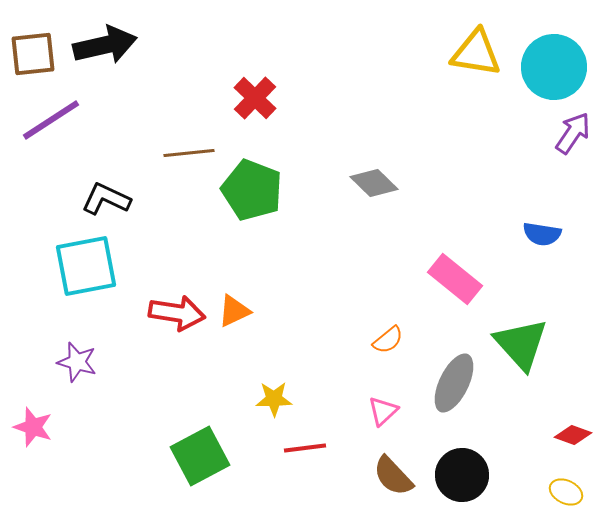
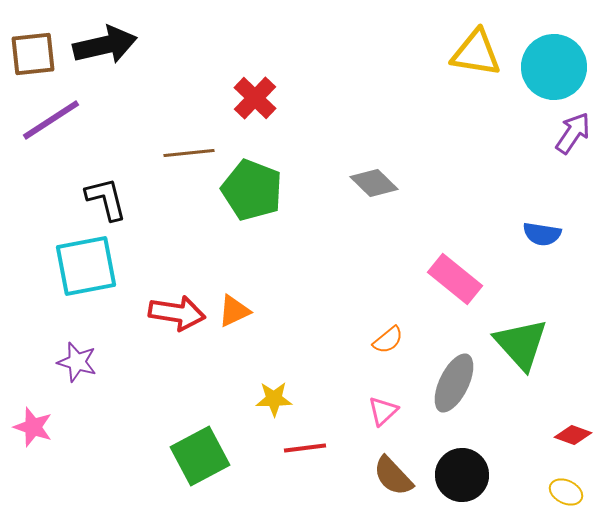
black L-shape: rotated 51 degrees clockwise
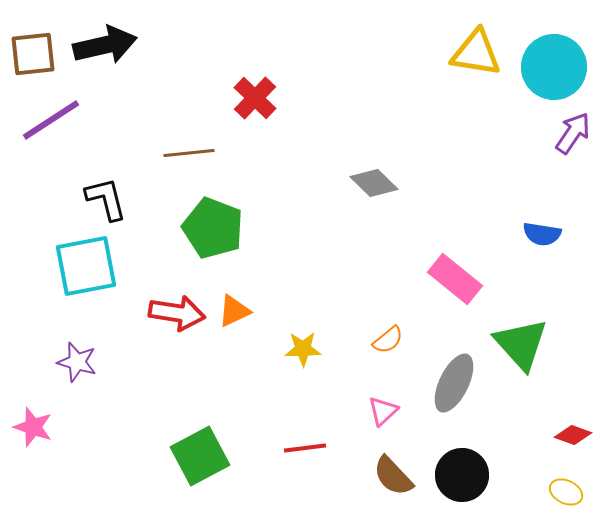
green pentagon: moved 39 px left, 38 px down
yellow star: moved 29 px right, 50 px up
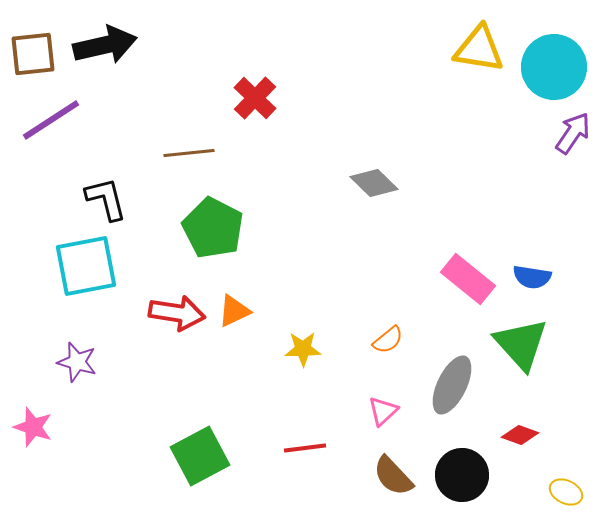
yellow triangle: moved 3 px right, 4 px up
green pentagon: rotated 6 degrees clockwise
blue semicircle: moved 10 px left, 43 px down
pink rectangle: moved 13 px right
gray ellipse: moved 2 px left, 2 px down
red diamond: moved 53 px left
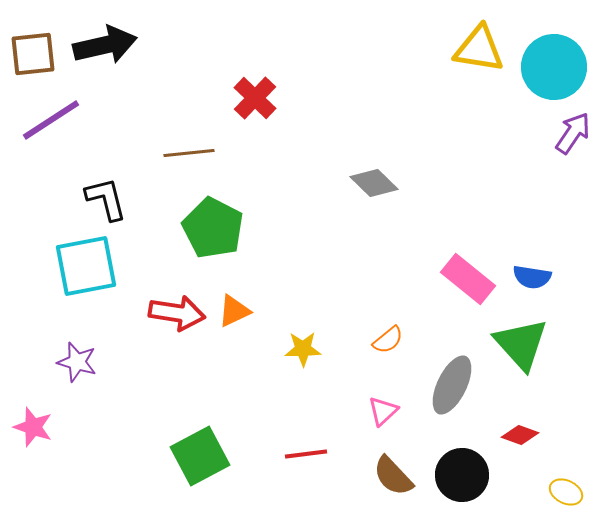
red line: moved 1 px right, 6 px down
